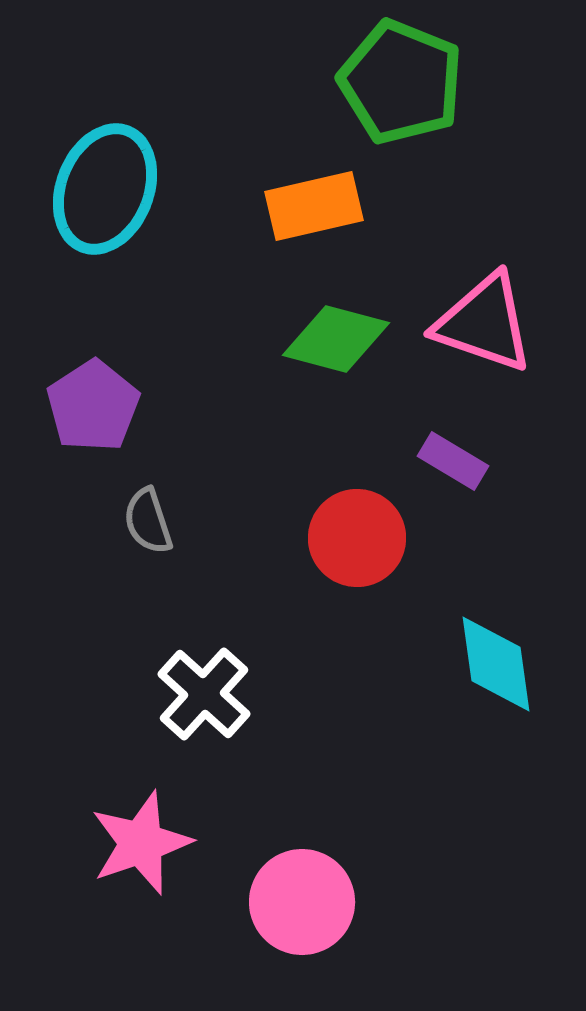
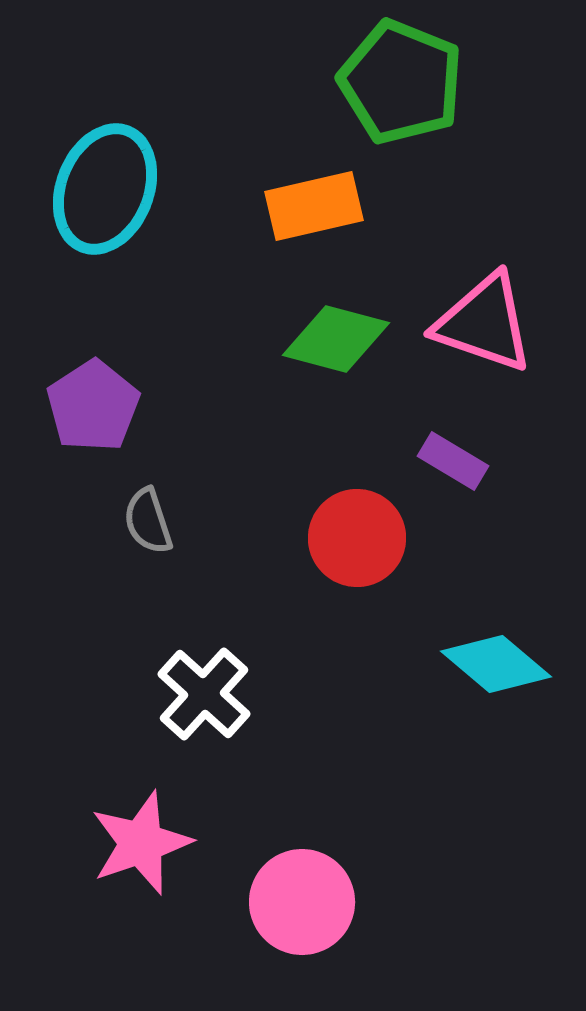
cyan diamond: rotated 42 degrees counterclockwise
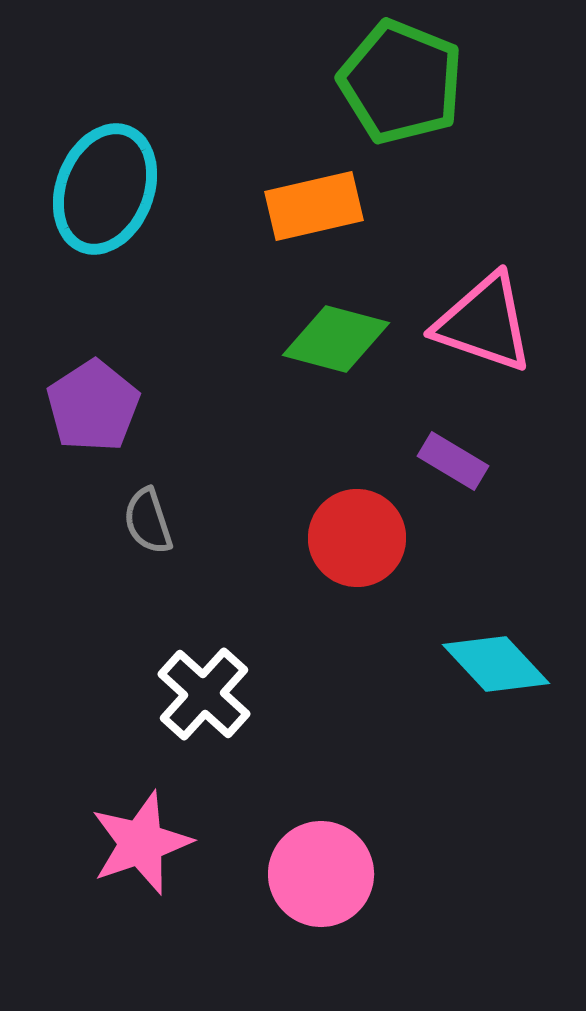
cyan diamond: rotated 7 degrees clockwise
pink circle: moved 19 px right, 28 px up
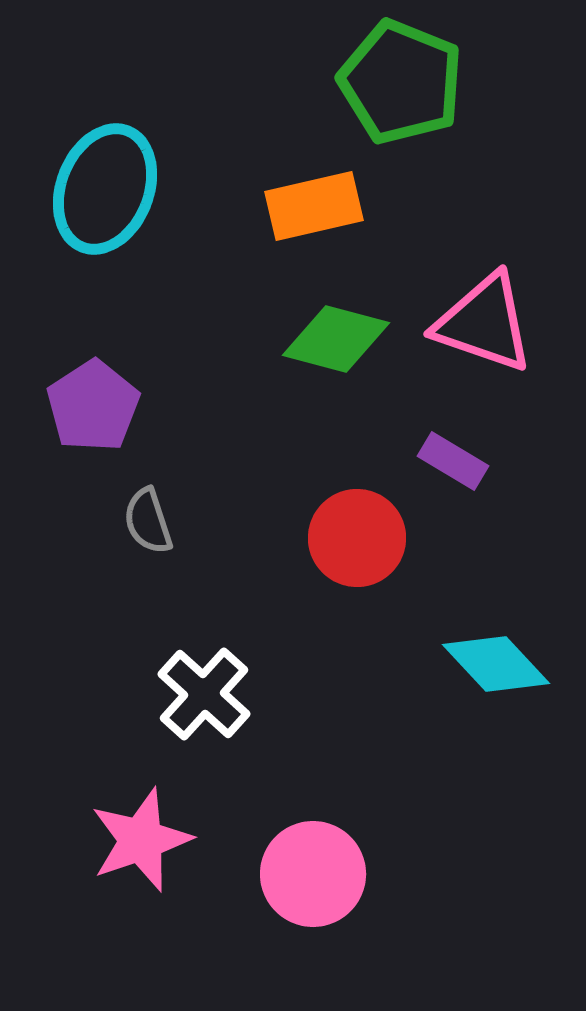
pink star: moved 3 px up
pink circle: moved 8 px left
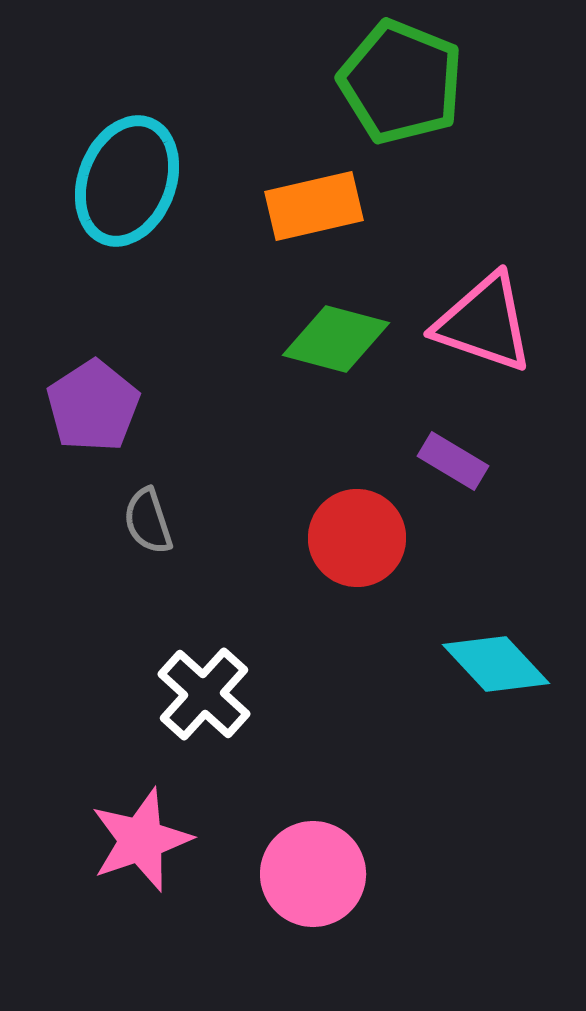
cyan ellipse: moved 22 px right, 8 px up
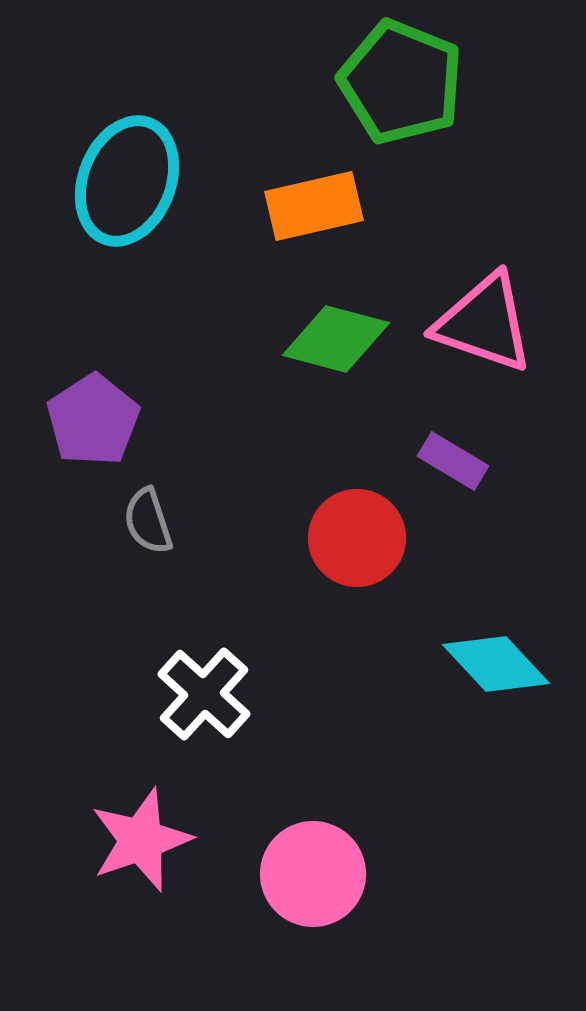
purple pentagon: moved 14 px down
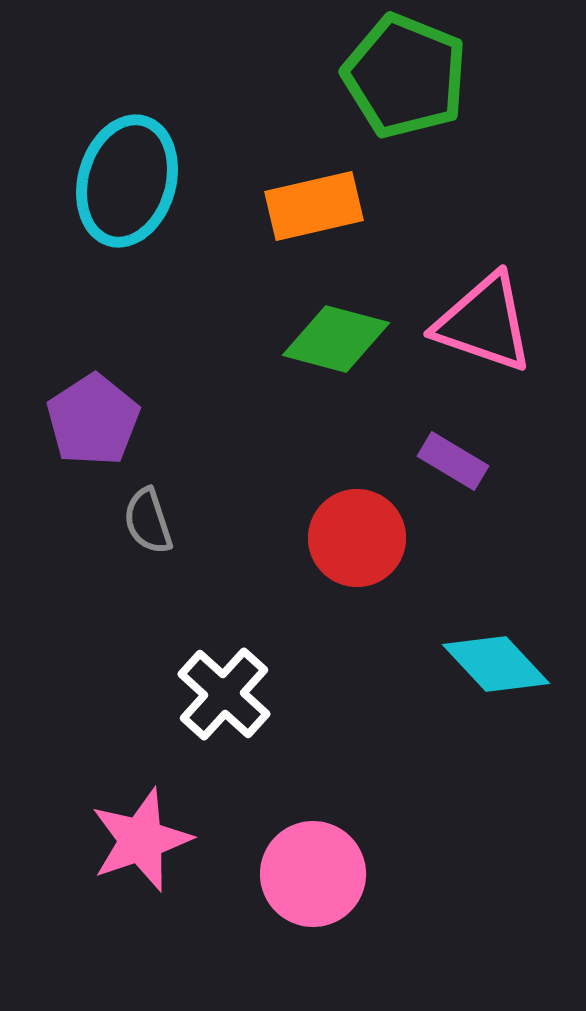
green pentagon: moved 4 px right, 6 px up
cyan ellipse: rotated 5 degrees counterclockwise
white cross: moved 20 px right
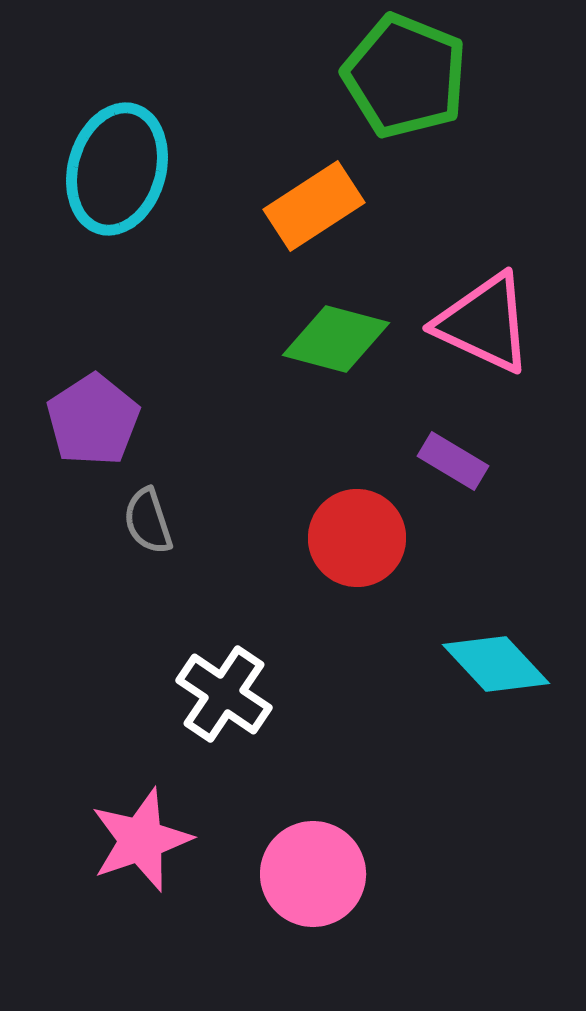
cyan ellipse: moved 10 px left, 12 px up
orange rectangle: rotated 20 degrees counterclockwise
pink triangle: rotated 6 degrees clockwise
white cross: rotated 8 degrees counterclockwise
